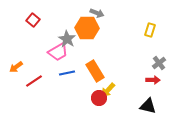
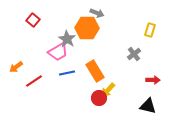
gray cross: moved 25 px left, 9 px up
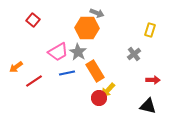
gray star: moved 11 px right, 13 px down
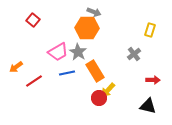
gray arrow: moved 3 px left, 1 px up
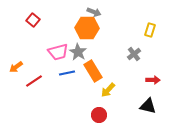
pink trapezoid: rotated 15 degrees clockwise
orange rectangle: moved 2 px left
red circle: moved 17 px down
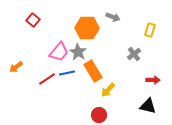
gray arrow: moved 19 px right, 5 px down
pink trapezoid: moved 1 px right; rotated 35 degrees counterclockwise
red line: moved 13 px right, 2 px up
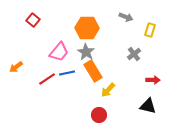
gray arrow: moved 13 px right
gray star: moved 8 px right
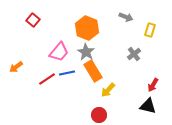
orange hexagon: rotated 20 degrees clockwise
red arrow: moved 5 px down; rotated 120 degrees clockwise
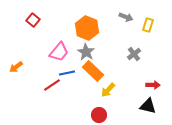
yellow rectangle: moved 2 px left, 5 px up
orange rectangle: rotated 15 degrees counterclockwise
red line: moved 5 px right, 6 px down
red arrow: rotated 120 degrees counterclockwise
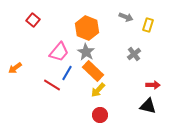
orange arrow: moved 1 px left, 1 px down
blue line: rotated 49 degrees counterclockwise
red line: rotated 66 degrees clockwise
yellow arrow: moved 10 px left
red circle: moved 1 px right
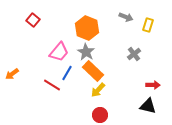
orange arrow: moved 3 px left, 6 px down
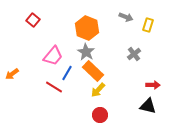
pink trapezoid: moved 6 px left, 4 px down
red line: moved 2 px right, 2 px down
